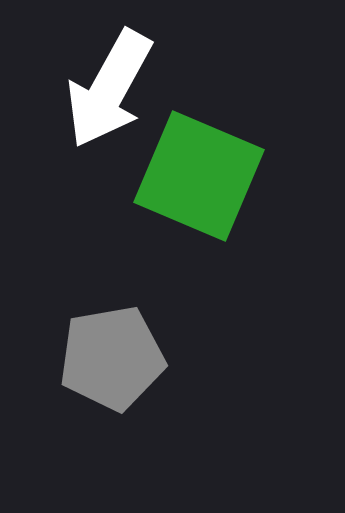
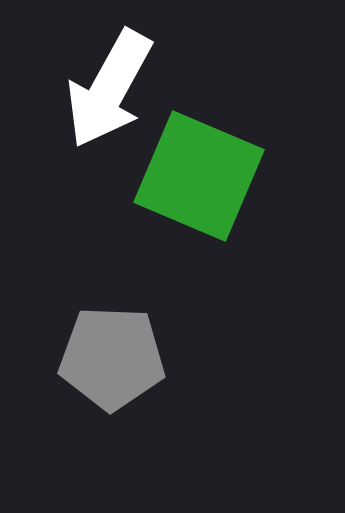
gray pentagon: rotated 12 degrees clockwise
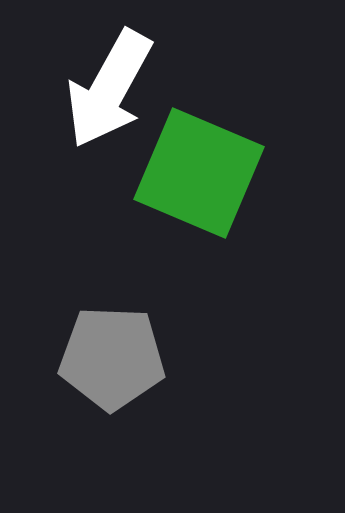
green square: moved 3 px up
